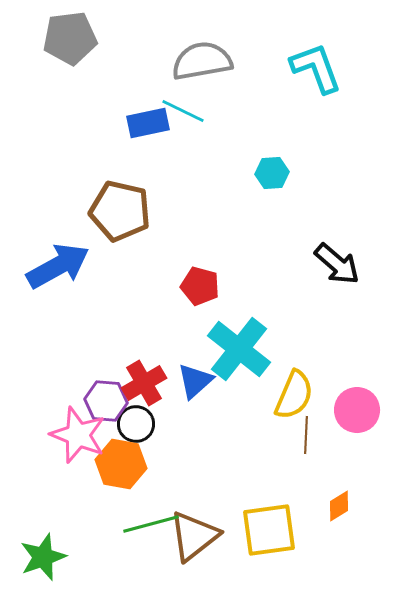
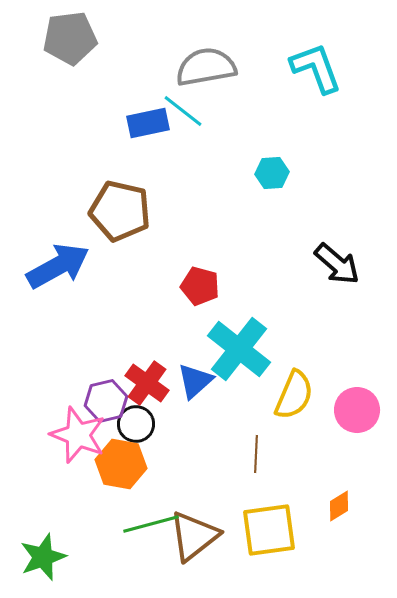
gray semicircle: moved 4 px right, 6 px down
cyan line: rotated 12 degrees clockwise
red cross: moved 3 px right; rotated 24 degrees counterclockwise
purple hexagon: rotated 18 degrees counterclockwise
brown line: moved 50 px left, 19 px down
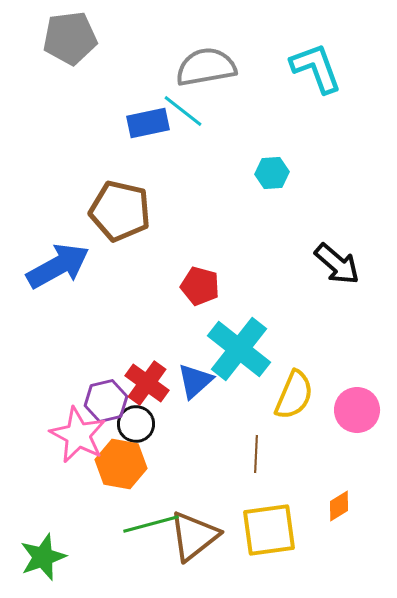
pink star: rotated 6 degrees clockwise
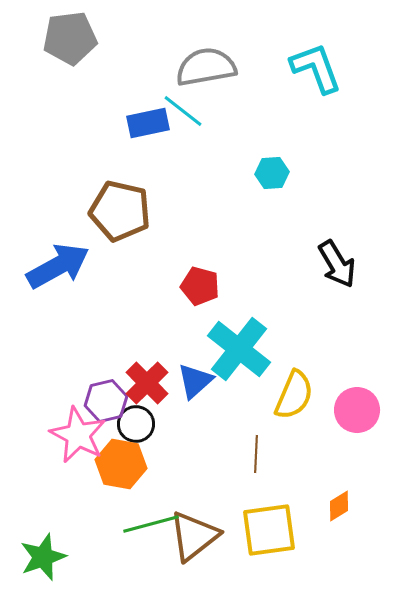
black arrow: rotated 18 degrees clockwise
red cross: rotated 9 degrees clockwise
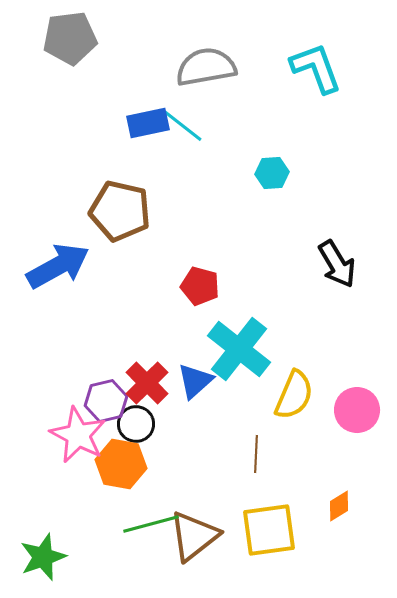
cyan line: moved 15 px down
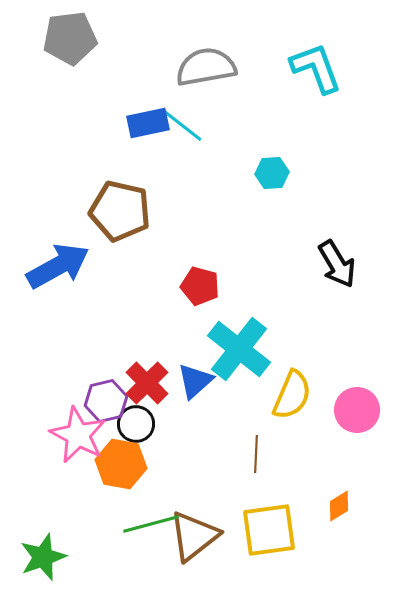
yellow semicircle: moved 2 px left
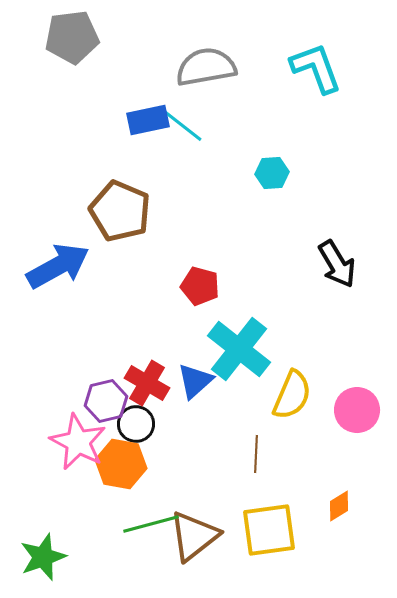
gray pentagon: moved 2 px right, 1 px up
blue rectangle: moved 3 px up
brown pentagon: rotated 10 degrees clockwise
red cross: rotated 15 degrees counterclockwise
pink star: moved 7 px down
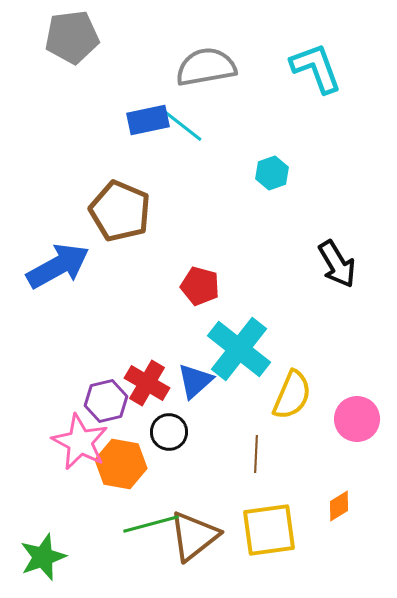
cyan hexagon: rotated 16 degrees counterclockwise
pink circle: moved 9 px down
black circle: moved 33 px right, 8 px down
pink star: moved 2 px right
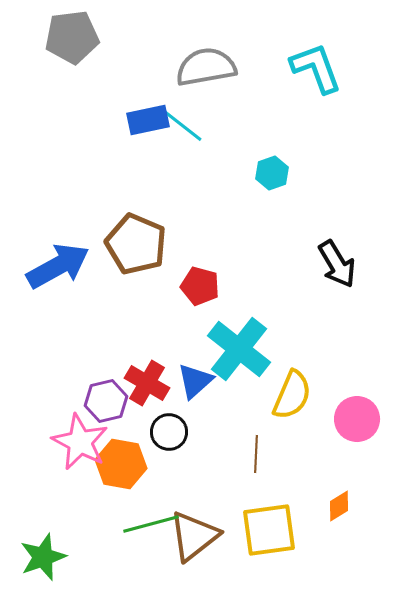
brown pentagon: moved 16 px right, 33 px down
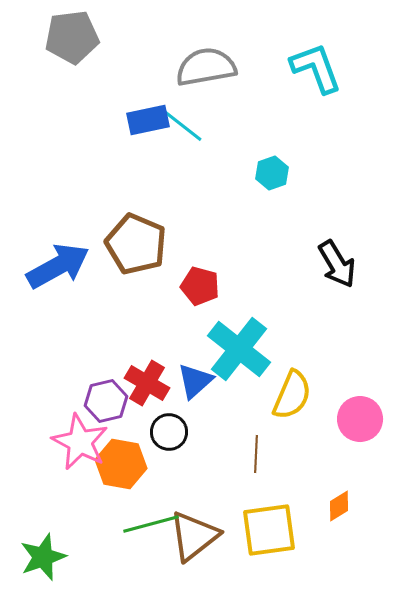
pink circle: moved 3 px right
